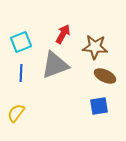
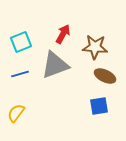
blue line: moved 1 px left, 1 px down; rotated 72 degrees clockwise
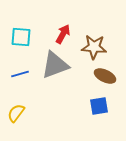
cyan square: moved 5 px up; rotated 25 degrees clockwise
brown star: moved 1 px left
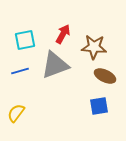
cyan square: moved 4 px right, 3 px down; rotated 15 degrees counterclockwise
blue line: moved 3 px up
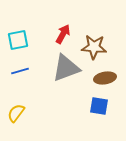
cyan square: moved 7 px left
gray triangle: moved 11 px right, 3 px down
brown ellipse: moved 2 px down; rotated 35 degrees counterclockwise
blue square: rotated 18 degrees clockwise
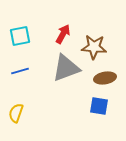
cyan square: moved 2 px right, 4 px up
yellow semicircle: rotated 18 degrees counterclockwise
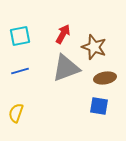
brown star: rotated 15 degrees clockwise
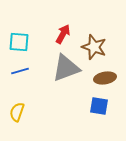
cyan square: moved 1 px left, 6 px down; rotated 15 degrees clockwise
yellow semicircle: moved 1 px right, 1 px up
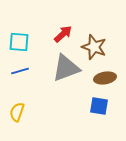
red arrow: rotated 18 degrees clockwise
